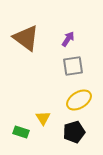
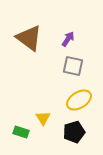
brown triangle: moved 3 px right
gray square: rotated 20 degrees clockwise
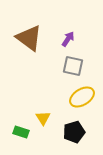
yellow ellipse: moved 3 px right, 3 px up
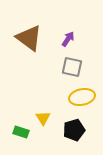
gray square: moved 1 px left, 1 px down
yellow ellipse: rotated 20 degrees clockwise
black pentagon: moved 2 px up
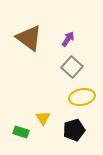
gray square: rotated 30 degrees clockwise
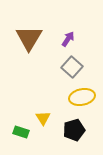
brown triangle: rotated 24 degrees clockwise
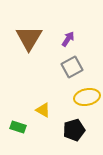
gray square: rotated 20 degrees clockwise
yellow ellipse: moved 5 px right
yellow triangle: moved 8 px up; rotated 28 degrees counterclockwise
green rectangle: moved 3 px left, 5 px up
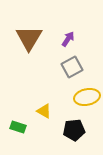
yellow triangle: moved 1 px right, 1 px down
black pentagon: rotated 10 degrees clockwise
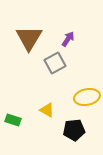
gray square: moved 17 px left, 4 px up
yellow triangle: moved 3 px right, 1 px up
green rectangle: moved 5 px left, 7 px up
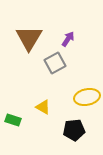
yellow triangle: moved 4 px left, 3 px up
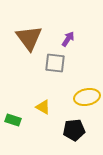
brown triangle: rotated 8 degrees counterclockwise
gray square: rotated 35 degrees clockwise
